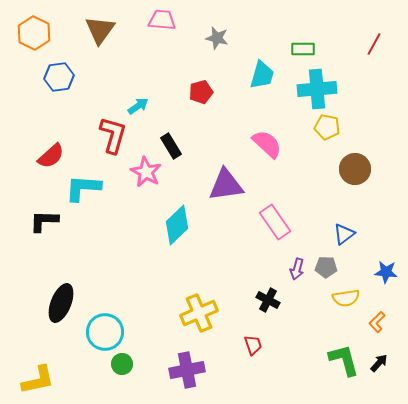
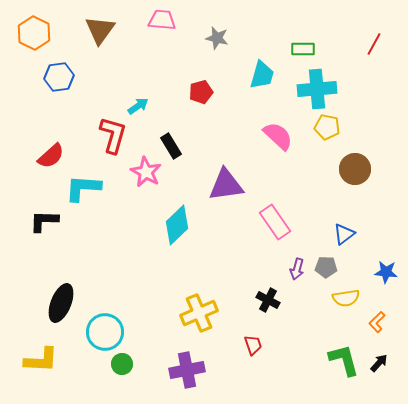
pink semicircle: moved 11 px right, 8 px up
yellow L-shape: moved 3 px right, 20 px up; rotated 15 degrees clockwise
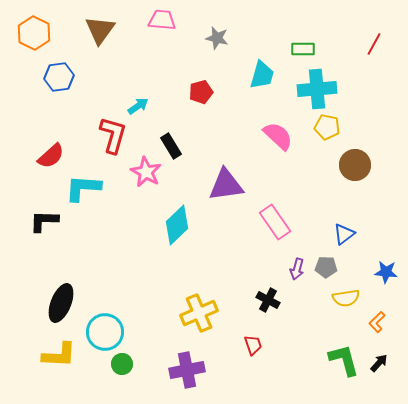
brown circle: moved 4 px up
yellow L-shape: moved 18 px right, 5 px up
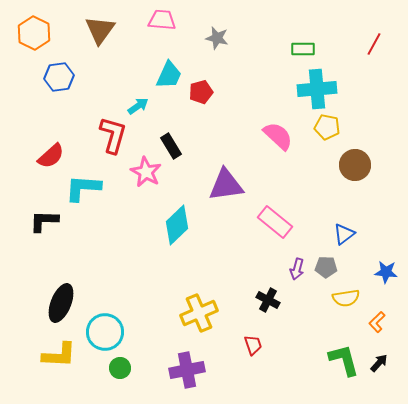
cyan trapezoid: moved 93 px left; rotated 8 degrees clockwise
pink rectangle: rotated 16 degrees counterclockwise
green circle: moved 2 px left, 4 px down
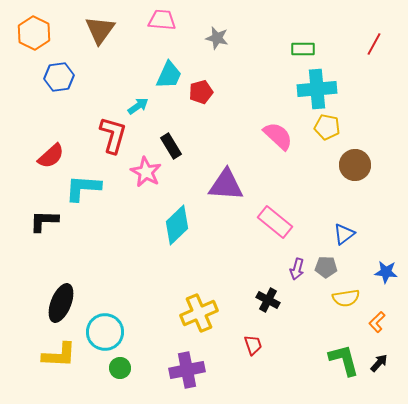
purple triangle: rotated 12 degrees clockwise
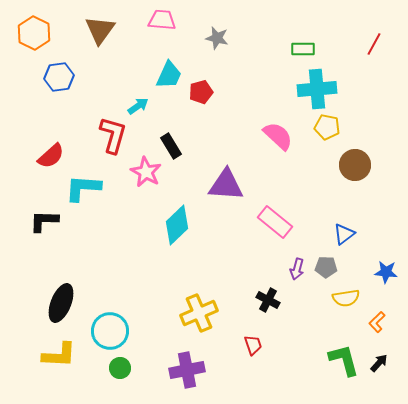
cyan circle: moved 5 px right, 1 px up
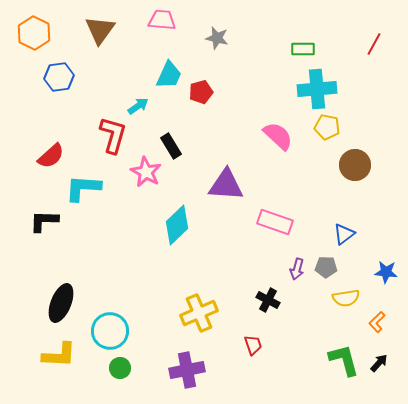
pink rectangle: rotated 20 degrees counterclockwise
